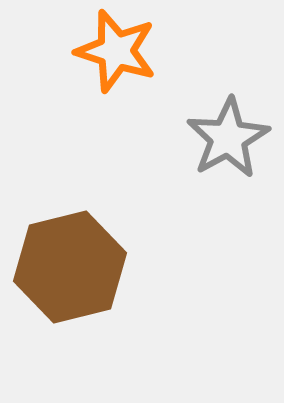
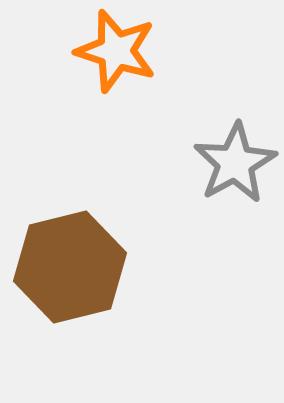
gray star: moved 7 px right, 25 px down
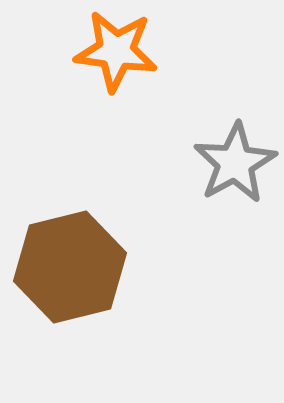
orange star: rotated 10 degrees counterclockwise
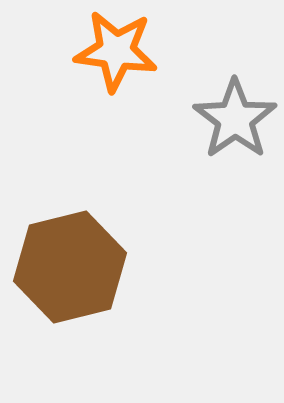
gray star: moved 44 px up; rotated 6 degrees counterclockwise
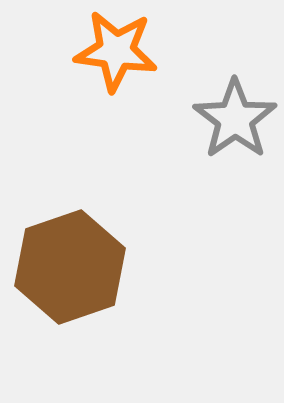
brown hexagon: rotated 5 degrees counterclockwise
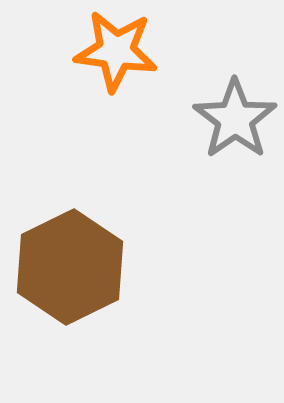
brown hexagon: rotated 7 degrees counterclockwise
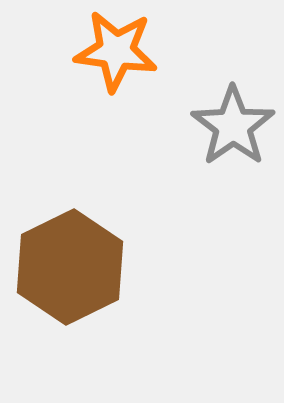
gray star: moved 2 px left, 7 px down
